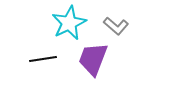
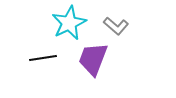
black line: moved 1 px up
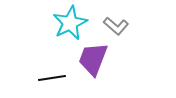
cyan star: moved 1 px right
black line: moved 9 px right, 20 px down
